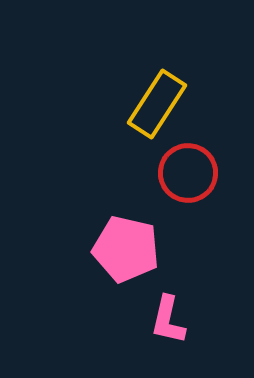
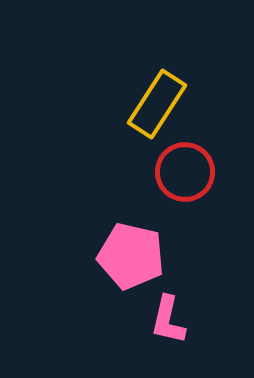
red circle: moved 3 px left, 1 px up
pink pentagon: moved 5 px right, 7 px down
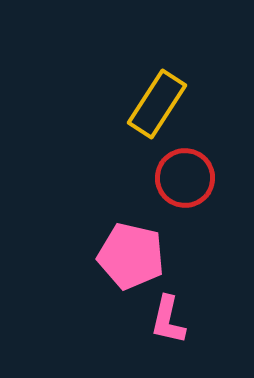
red circle: moved 6 px down
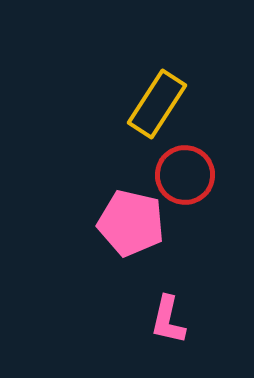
red circle: moved 3 px up
pink pentagon: moved 33 px up
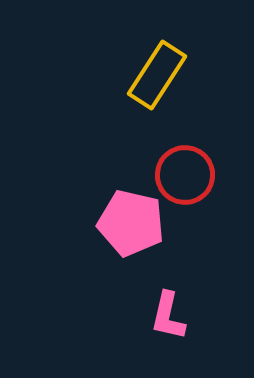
yellow rectangle: moved 29 px up
pink L-shape: moved 4 px up
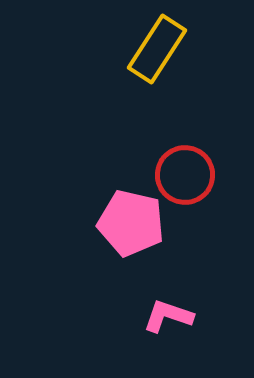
yellow rectangle: moved 26 px up
pink L-shape: rotated 96 degrees clockwise
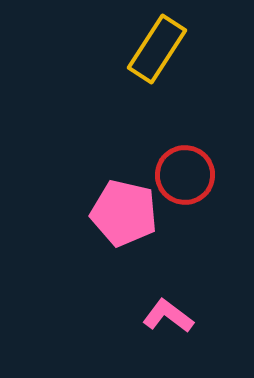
pink pentagon: moved 7 px left, 10 px up
pink L-shape: rotated 18 degrees clockwise
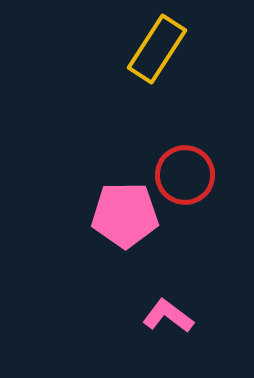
pink pentagon: moved 1 px right, 2 px down; rotated 14 degrees counterclockwise
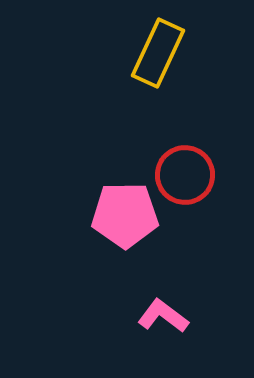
yellow rectangle: moved 1 px right, 4 px down; rotated 8 degrees counterclockwise
pink L-shape: moved 5 px left
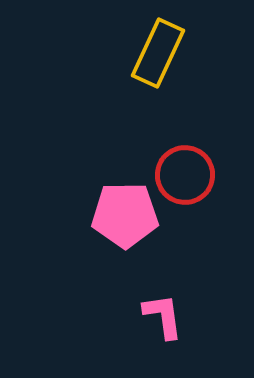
pink L-shape: rotated 45 degrees clockwise
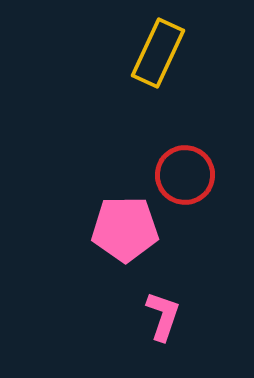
pink pentagon: moved 14 px down
pink L-shape: rotated 27 degrees clockwise
